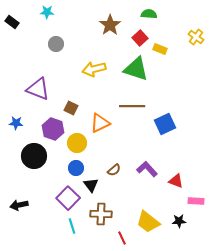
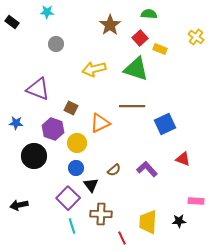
red triangle: moved 7 px right, 22 px up
yellow trapezoid: rotated 55 degrees clockwise
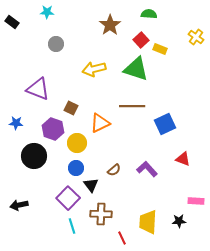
red square: moved 1 px right, 2 px down
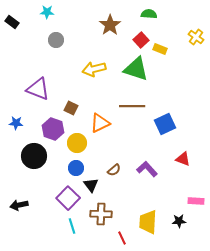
gray circle: moved 4 px up
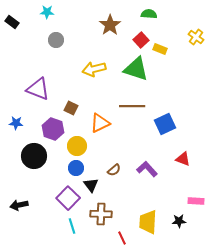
yellow circle: moved 3 px down
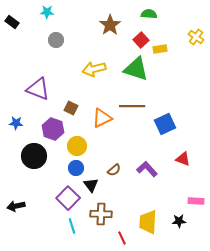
yellow rectangle: rotated 32 degrees counterclockwise
orange triangle: moved 2 px right, 5 px up
black arrow: moved 3 px left, 1 px down
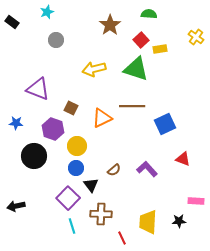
cyan star: rotated 24 degrees counterclockwise
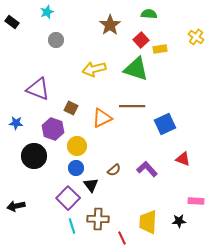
brown cross: moved 3 px left, 5 px down
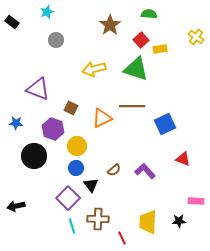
purple L-shape: moved 2 px left, 2 px down
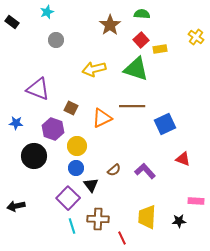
green semicircle: moved 7 px left
yellow trapezoid: moved 1 px left, 5 px up
